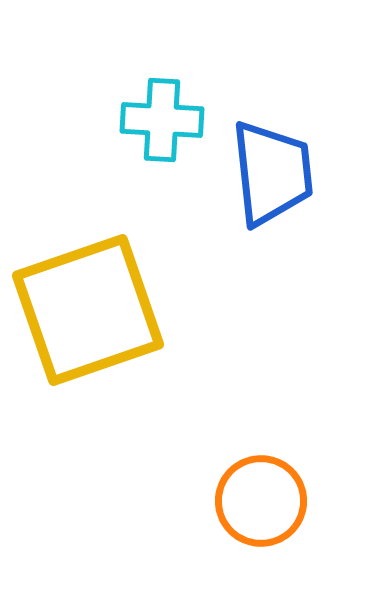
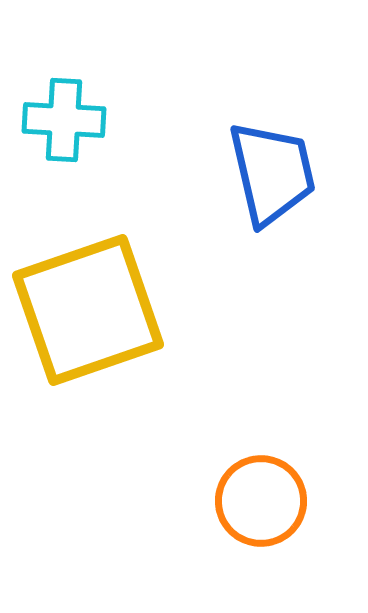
cyan cross: moved 98 px left
blue trapezoid: rotated 7 degrees counterclockwise
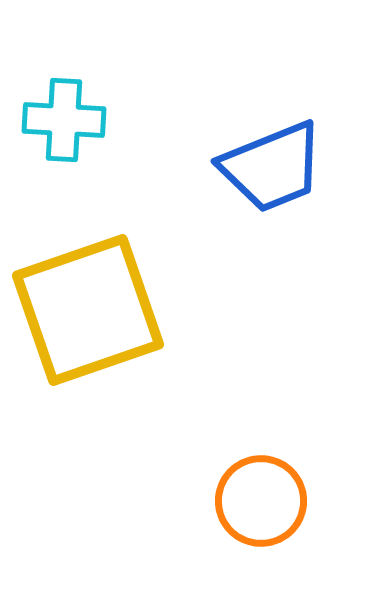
blue trapezoid: moved 6 px up; rotated 81 degrees clockwise
